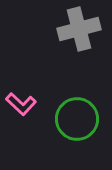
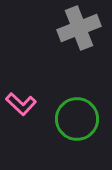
gray cross: moved 1 px up; rotated 6 degrees counterclockwise
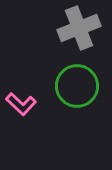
green circle: moved 33 px up
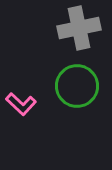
gray cross: rotated 9 degrees clockwise
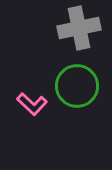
pink L-shape: moved 11 px right
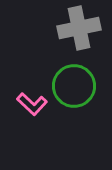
green circle: moved 3 px left
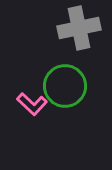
green circle: moved 9 px left
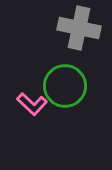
gray cross: rotated 24 degrees clockwise
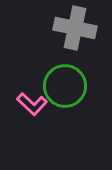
gray cross: moved 4 px left
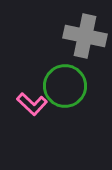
gray cross: moved 10 px right, 8 px down
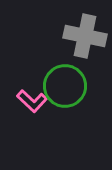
pink L-shape: moved 3 px up
